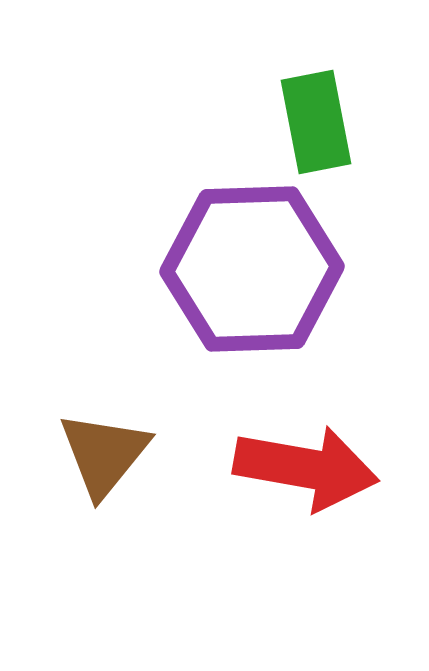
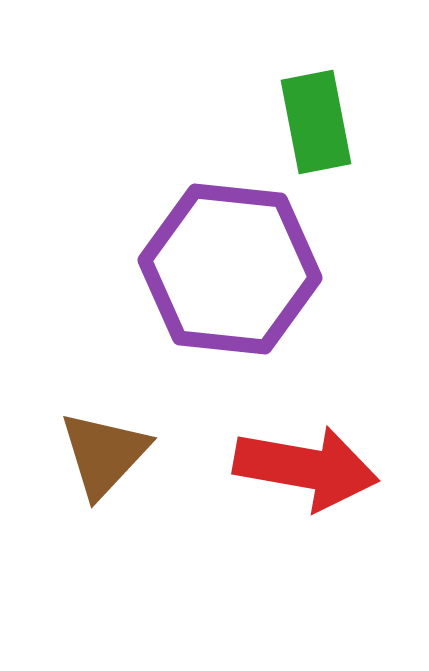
purple hexagon: moved 22 px left; rotated 8 degrees clockwise
brown triangle: rotated 4 degrees clockwise
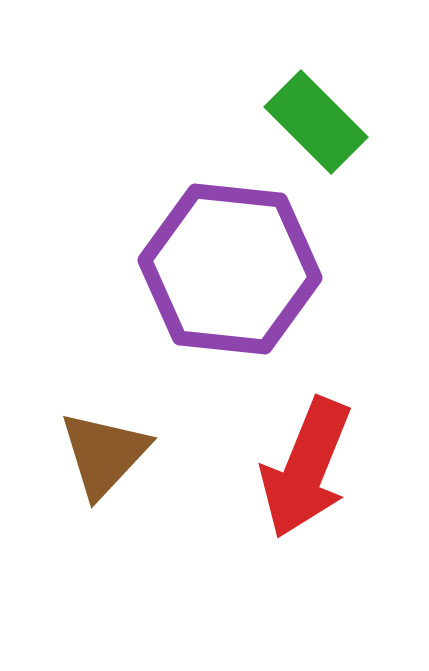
green rectangle: rotated 34 degrees counterclockwise
red arrow: rotated 102 degrees clockwise
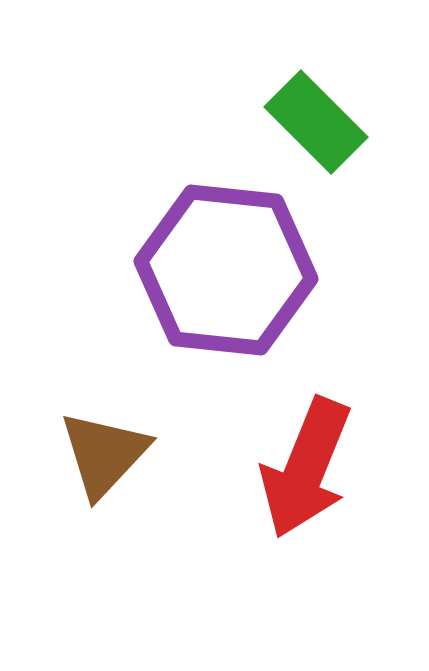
purple hexagon: moved 4 px left, 1 px down
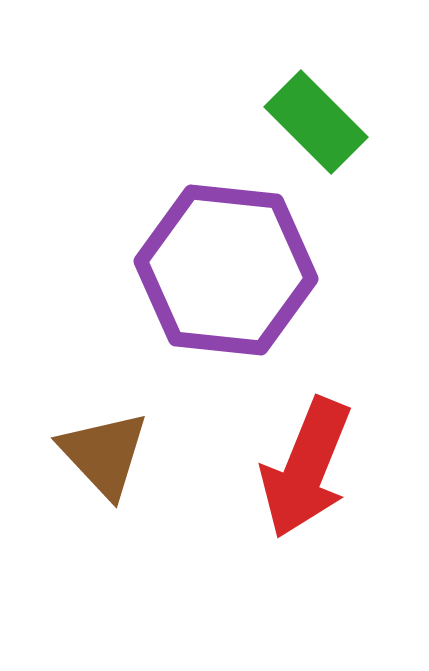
brown triangle: rotated 26 degrees counterclockwise
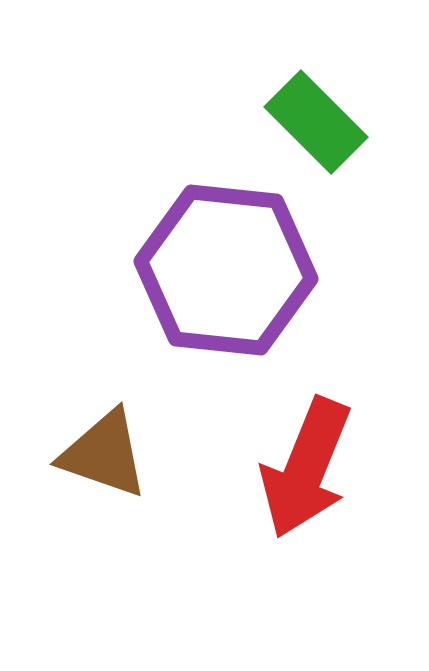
brown triangle: rotated 28 degrees counterclockwise
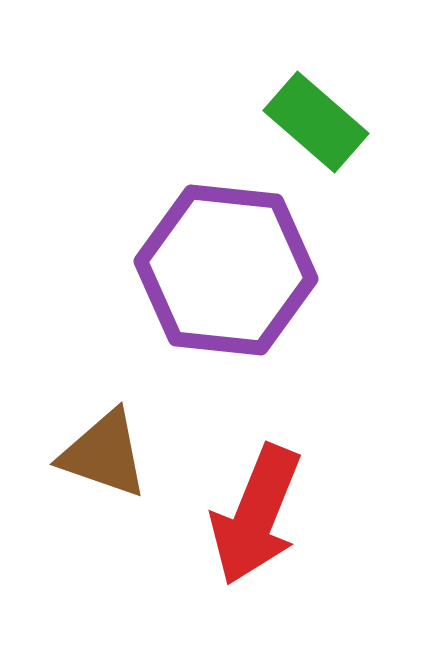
green rectangle: rotated 4 degrees counterclockwise
red arrow: moved 50 px left, 47 px down
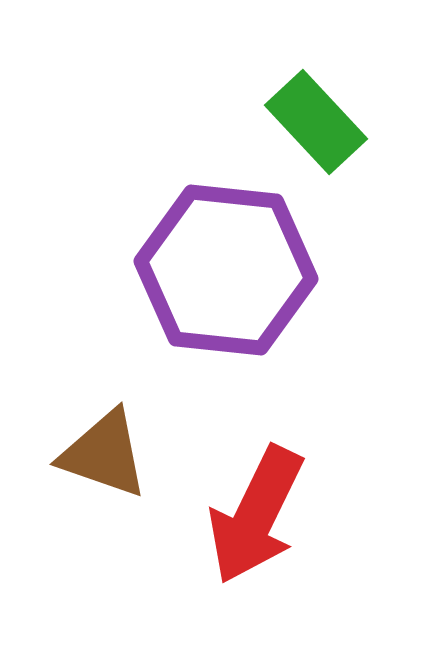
green rectangle: rotated 6 degrees clockwise
red arrow: rotated 4 degrees clockwise
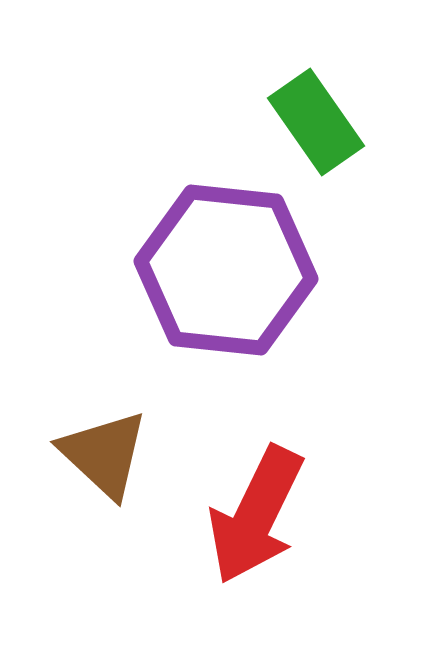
green rectangle: rotated 8 degrees clockwise
brown triangle: rotated 24 degrees clockwise
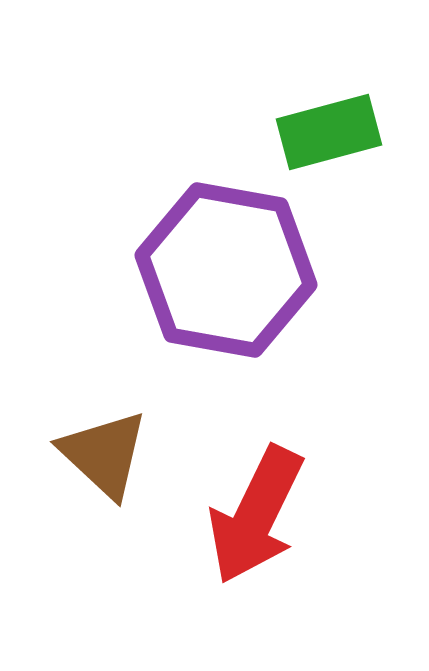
green rectangle: moved 13 px right, 10 px down; rotated 70 degrees counterclockwise
purple hexagon: rotated 4 degrees clockwise
